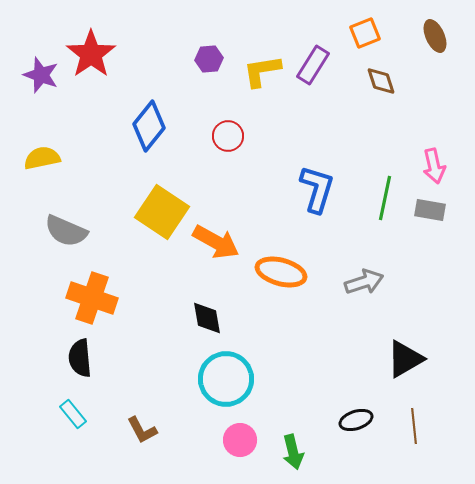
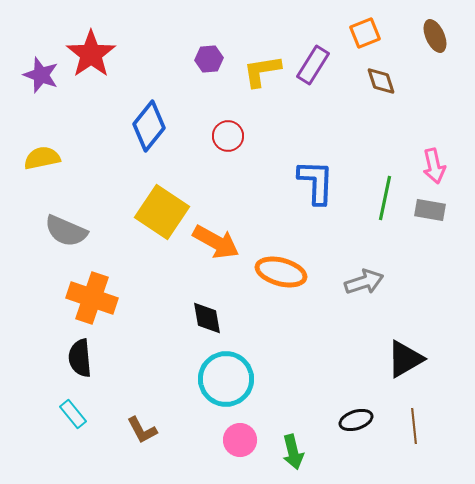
blue L-shape: moved 1 px left, 7 px up; rotated 15 degrees counterclockwise
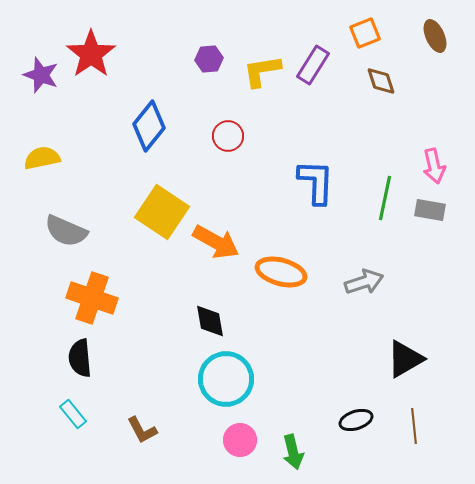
black diamond: moved 3 px right, 3 px down
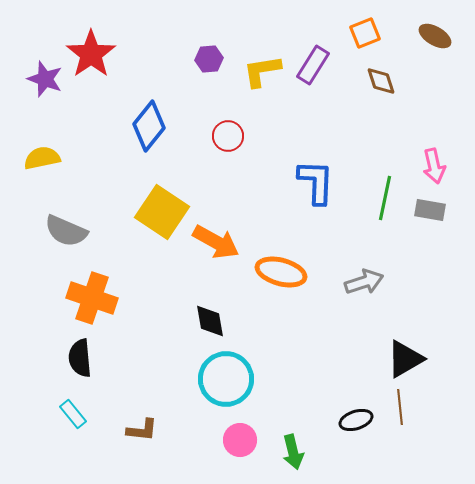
brown ellipse: rotated 36 degrees counterclockwise
purple star: moved 4 px right, 4 px down
brown line: moved 14 px left, 19 px up
brown L-shape: rotated 56 degrees counterclockwise
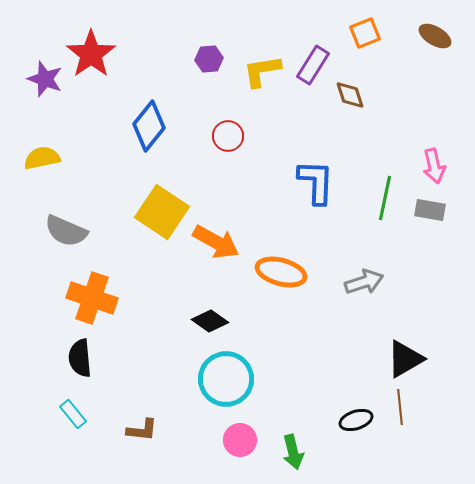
brown diamond: moved 31 px left, 14 px down
black diamond: rotated 45 degrees counterclockwise
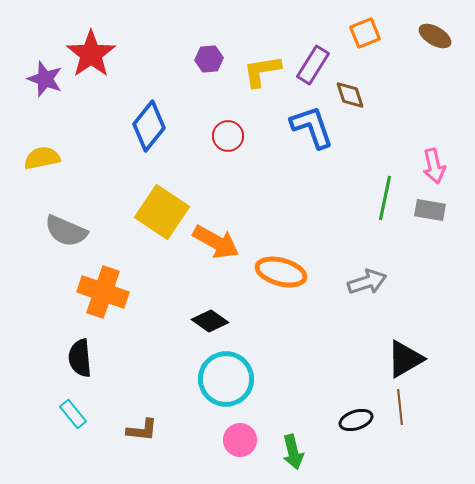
blue L-shape: moved 4 px left, 55 px up; rotated 21 degrees counterclockwise
gray arrow: moved 3 px right
orange cross: moved 11 px right, 6 px up
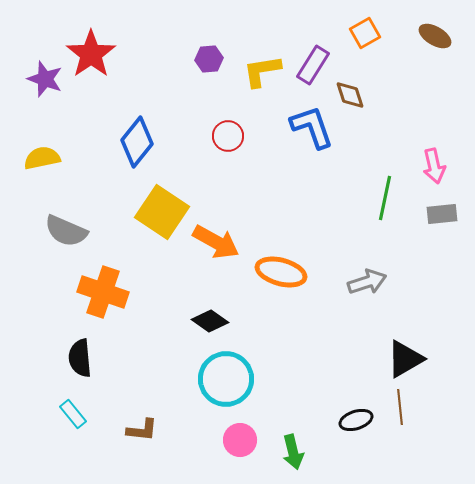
orange square: rotated 8 degrees counterclockwise
blue diamond: moved 12 px left, 16 px down
gray rectangle: moved 12 px right, 4 px down; rotated 16 degrees counterclockwise
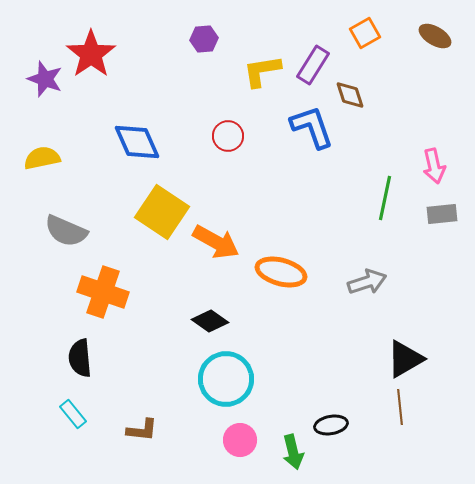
purple hexagon: moved 5 px left, 20 px up
blue diamond: rotated 63 degrees counterclockwise
black ellipse: moved 25 px left, 5 px down; rotated 8 degrees clockwise
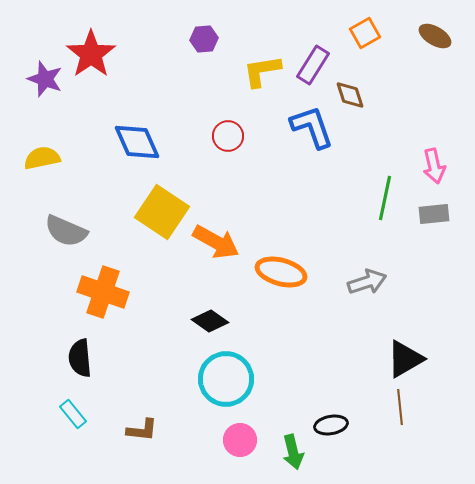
gray rectangle: moved 8 px left
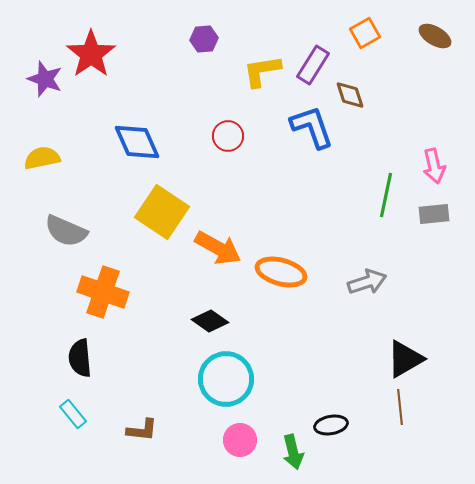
green line: moved 1 px right, 3 px up
orange arrow: moved 2 px right, 6 px down
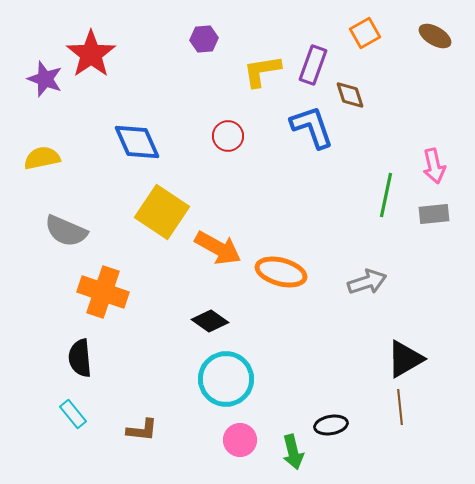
purple rectangle: rotated 12 degrees counterclockwise
